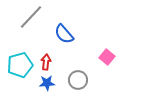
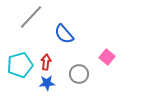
gray circle: moved 1 px right, 6 px up
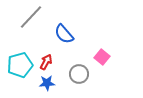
pink square: moved 5 px left
red arrow: rotated 21 degrees clockwise
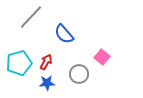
cyan pentagon: moved 1 px left, 2 px up
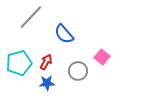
gray circle: moved 1 px left, 3 px up
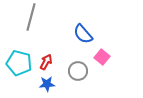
gray line: rotated 28 degrees counterclockwise
blue semicircle: moved 19 px right
cyan pentagon: rotated 30 degrees clockwise
blue star: moved 1 px down
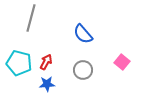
gray line: moved 1 px down
pink square: moved 20 px right, 5 px down
gray circle: moved 5 px right, 1 px up
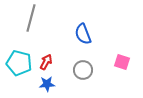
blue semicircle: rotated 20 degrees clockwise
pink square: rotated 21 degrees counterclockwise
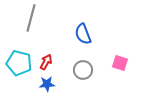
pink square: moved 2 px left, 1 px down
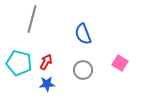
gray line: moved 1 px right, 1 px down
pink square: rotated 14 degrees clockwise
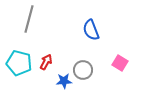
gray line: moved 3 px left
blue semicircle: moved 8 px right, 4 px up
blue star: moved 17 px right, 3 px up
